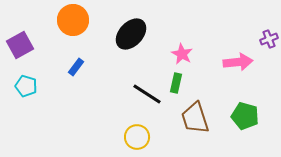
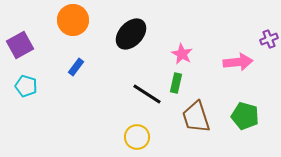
brown trapezoid: moved 1 px right, 1 px up
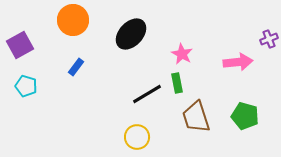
green rectangle: moved 1 px right; rotated 24 degrees counterclockwise
black line: rotated 64 degrees counterclockwise
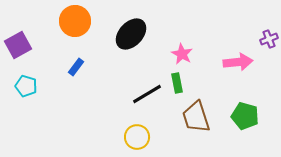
orange circle: moved 2 px right, 1 px down
purple square: moved 2 px left
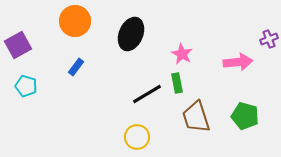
black ellipse: rotated 20 degrees counterclockwise
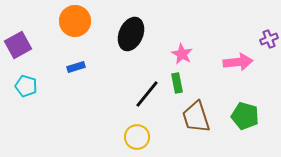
blue rectangle: rotated 36 degrees clockwise
black line: rotated 20 degrees counterclockwise
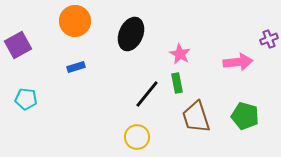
pink star: moved 2 px left
cyan pentagon: moved 13 px down; rotated 10 degrees counterclockwise
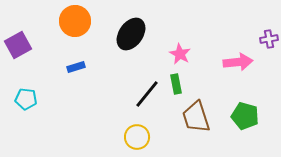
black ellipse: rotated 12 degrees clockwise
purple cross: rotated 12 degrees clockwise
green rectangle: moved 1 px left, 1 px down
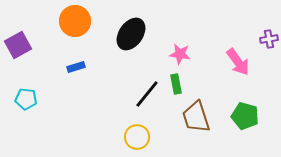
pink star: rotated 20 degrees counterclockwise
pink arrow: rotated 60 degrees clockwise
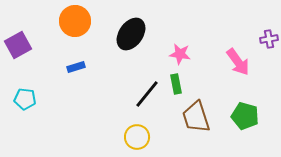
cyan pentagon: moved 1 px left
